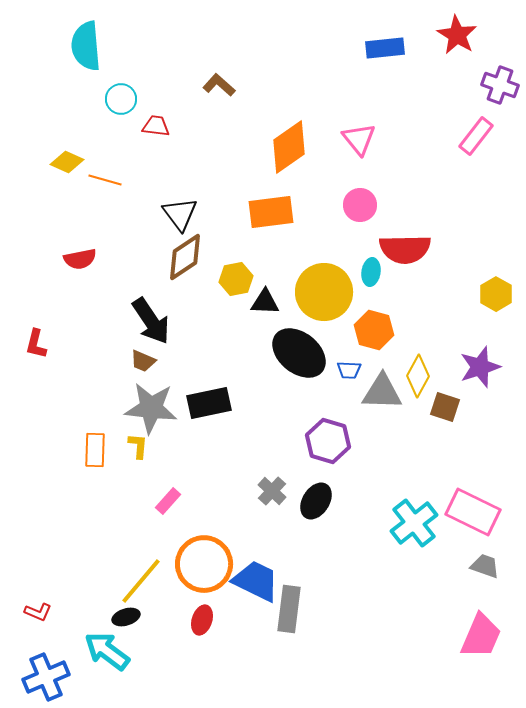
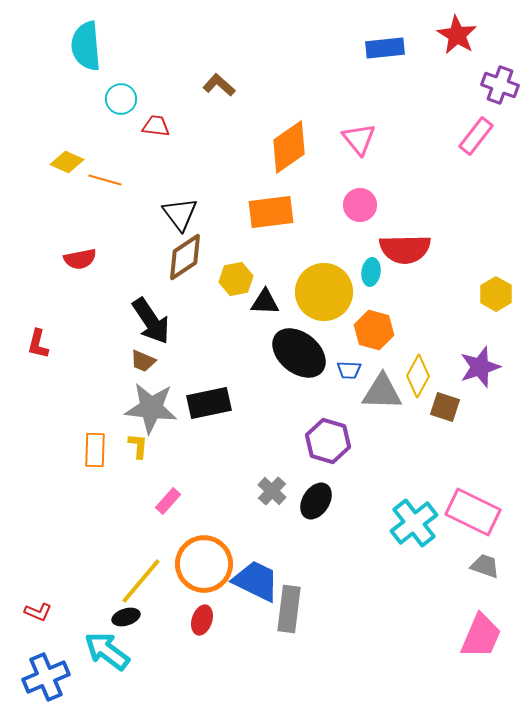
red L-shape at (36, 344): moved 2 px right
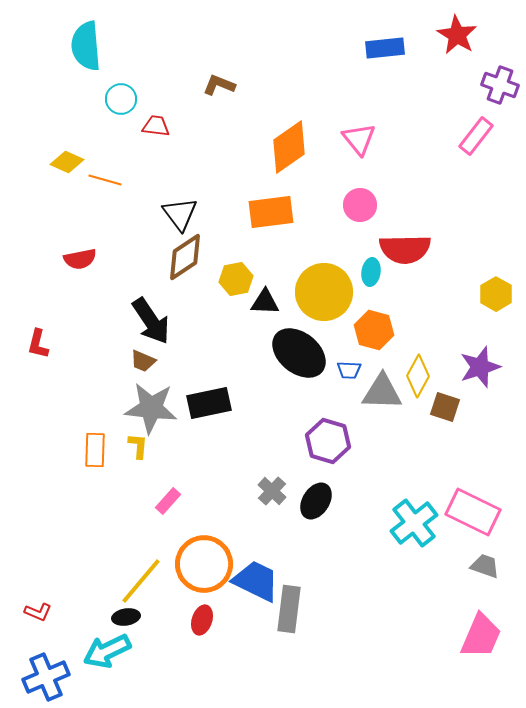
brown L-shape at (219, 85): rotated 20 degrees counterclockwise
black ellipse at (126, 617): rotated 8 degrees clockwise
cyan arrow at (107, 651): rotated 63 degrees counterclockwise
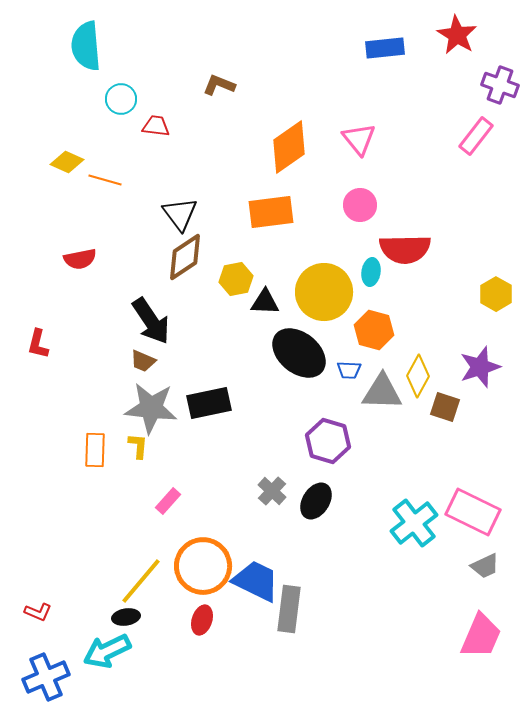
orange circle at (204, 564): moved 1 px left, 2 px down
gray trapezoid at (485, 566): rotated 136 degrees clockwise
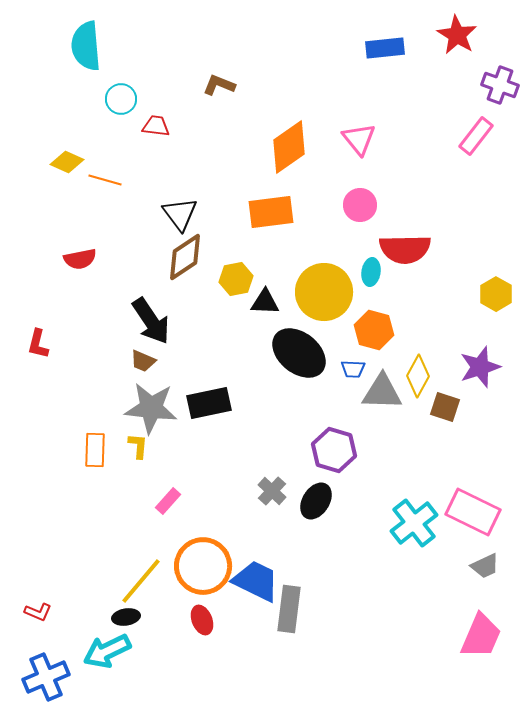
blue trapezoid at (349, 370): moved 4 px right, 1 px up
purple hexagon at (328, 441): moved 6 px right, 9 px down
red ellipse at (202, 620): rotated 40 degrees counterclockwise
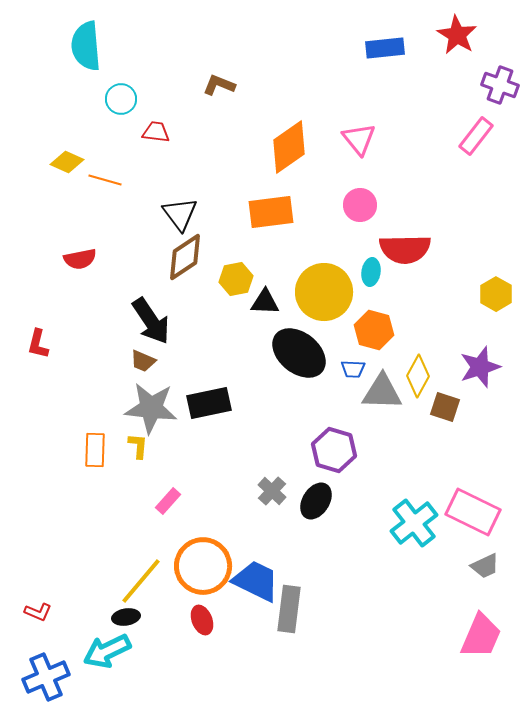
red trapezoid at (156, 126): moved 6 px down
